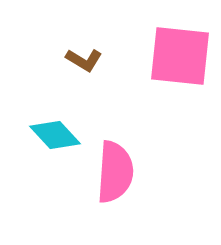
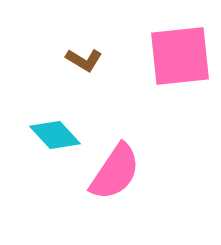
pink square: rotated 12 degrees counterclockwise
pink semicircle: rotated 30 degrees clockwise
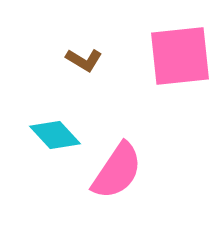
pink semicircle: moved 2 px right, 1 px up
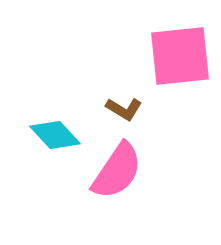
brown L-shape: moved 40 px right, 49 px down
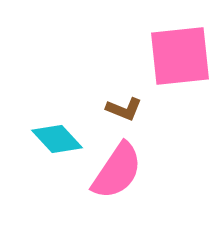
brown L-shape: rotated 9 degrees counterclockwise
cyan diamond: moved 2 px right, 4 px down
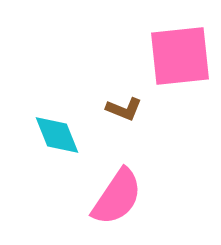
cyan diamond: moved 4 px up; rotated 21 degrees clockwise
pink semicircle: moved 26 px down
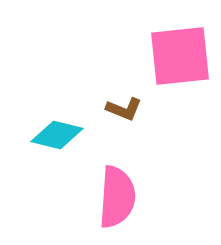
cyan diamond: rotated 54 degrees counterclockwise
pink semicircle: rotated 30 degrees counterclockwise
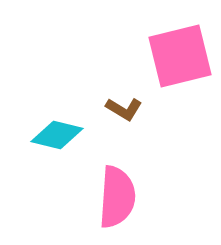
pink square: rotated 8 degrees counterclockwise
brown L-shape: rotated 9 degrees clockwise
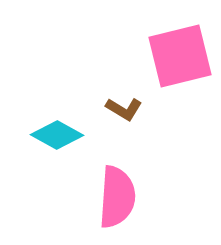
cyan diamond: rotated 15 degrees clockwise
